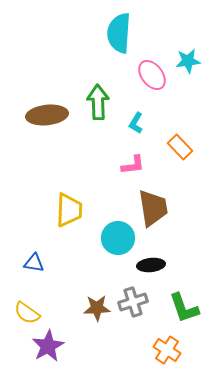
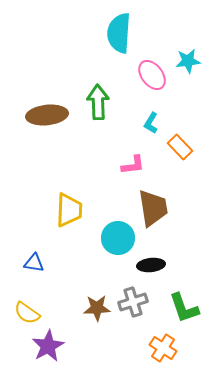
cyan L-shape: moved 15 px right
orange cross: moved 4 px left, 2 px up
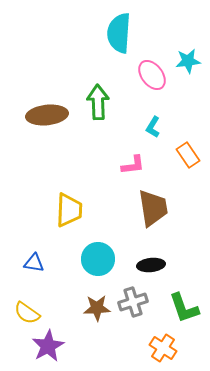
cyan L-shape: moved 2 px right, 4 px down
orange rectangle: moved 8 px right, 8 px down; rotated 10 degrees clockwise
cyan circle: moved 20 px left, 21 px down
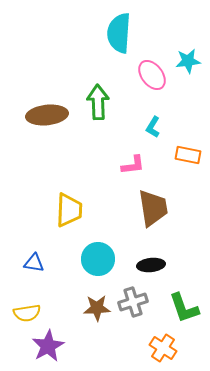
orange rectangle: rotated 45 degrees counterclockwise
yellow semicircle: rotated 44 degrees counterclockwise
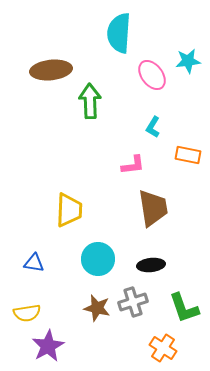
green arrow: moved 8 px left, 1 px up
brown ellipse: moved 4 px right, 45 px up
brown star: rotated 16 degrees clockwise
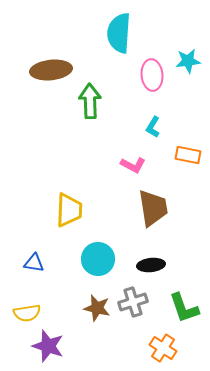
pink ellipse: rotated 32 degrees clockwise
pink L-shape: rotated 35 degrees clockwise
purple star: rotated 24 degrees counterclockwise
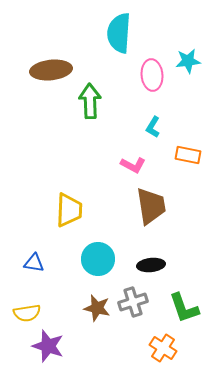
brown trapezoid: moved 2 px left, 2 px up
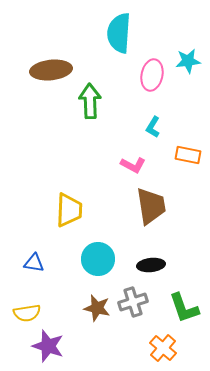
pink ellipse: rotated 16 degrees clockwise
orange cross: rotated 8 degrees clockwise
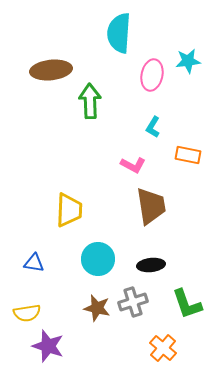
green L-shape: moved 3 px right, 4 px up
